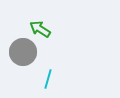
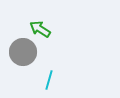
cyan line: moved 1 px right, 1 px down
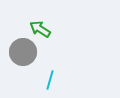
cyan line: moved 1 px right
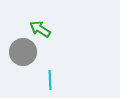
cyan line: rotated 18 degrees counterclockwise
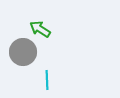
cyan line: moved 3 px left
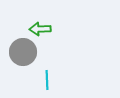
green arrow: rotated 35 degrees counterclockwise
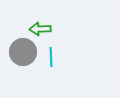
cyan line: moved 4 px right, 23 px up
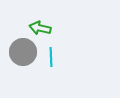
green arrow: moved 1 px up; rotated 15 degrees clockwise
